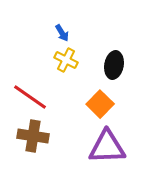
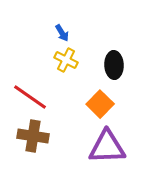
black ellipse: rotated 12 degrees counterclockwise
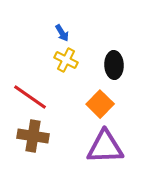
purple triangle: moved 2 px left
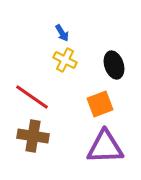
yellow cross: moved 1 px left
black ellipse: rotated 16 degrees counterclockwise
red line: moved 2 px right
orange square: rotated 24 degrees clockwise
